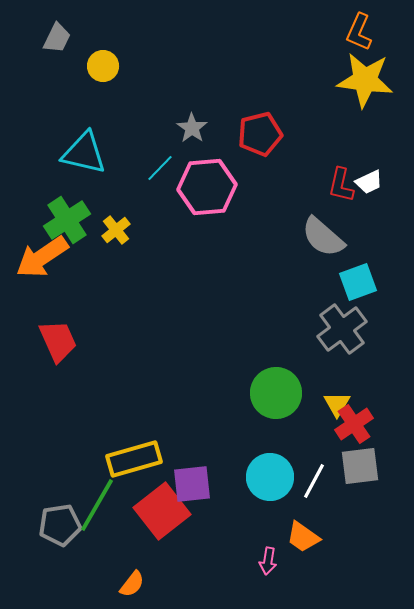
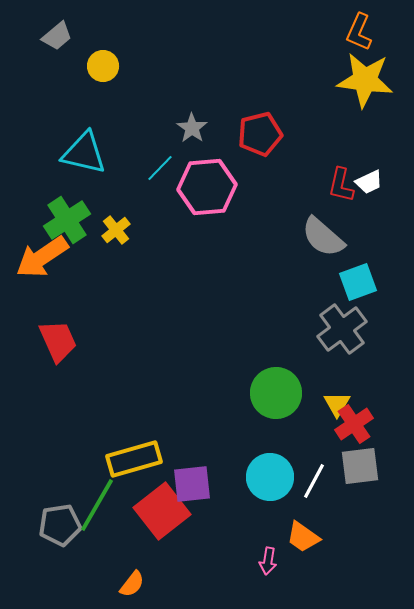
gray trapezoid: moved 2 px up; rotated 24 degrees clockwise
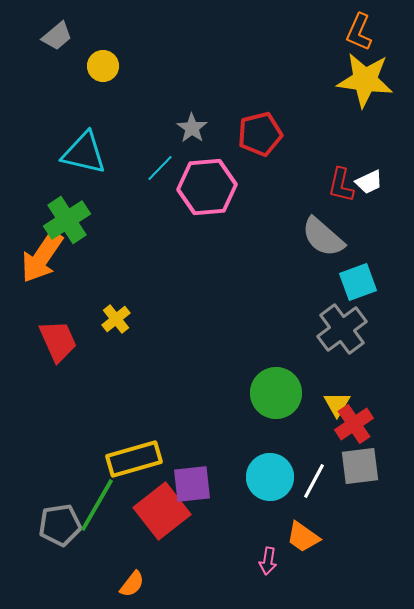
yellow cross: moved 89 px down
orange arrow: rotated 22 degrees counterclockwise
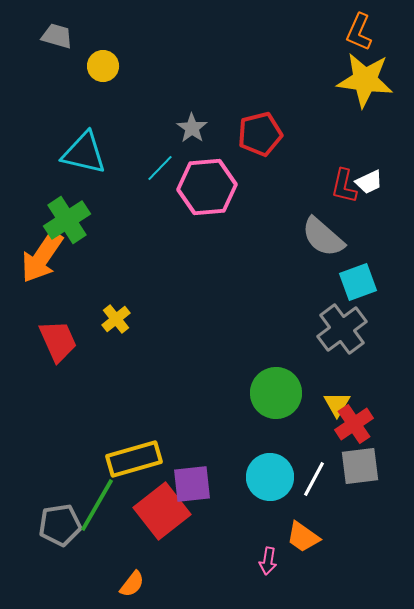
gray trapezoid: rotated 124 degrees counterclockwise
red L-shape: moved 3 px right, 1 px down
white line: moved 2 px up
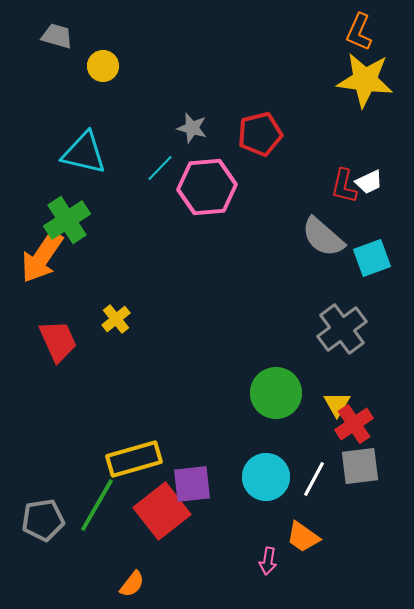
gray star: rotated 20 degrees counterclockwise
cyan square: moved 14 px right, 24 px up
cyan circle: moved 4 px left
gray pentagon: moved 17 px left, 5 px up
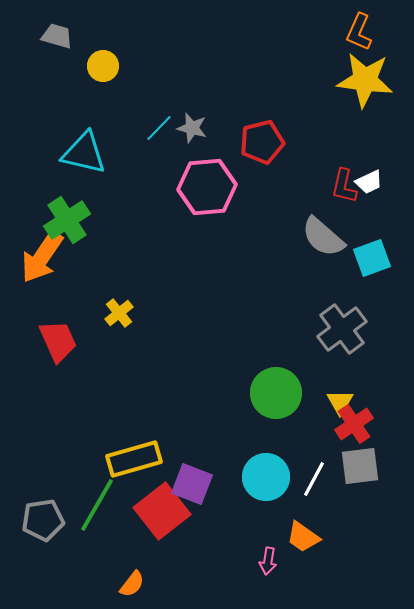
red pentagon: moved 2 px right, 8 px down
cyan line: moved 1 px left, 40 px up
yellow cross: moved 3 px right, 6 px up
yellow triangle: moved 3 px right, 2 px up
purple square: rotated 27 degrees clockwise
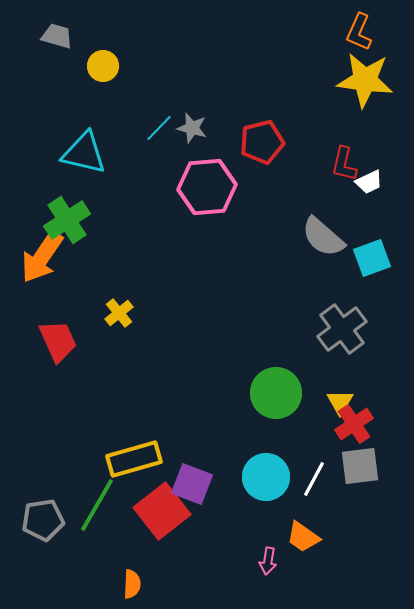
red L-shape: moved 22 px up
orange semicircle: rotated 36 degrees counterclockwise
